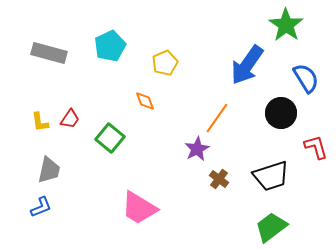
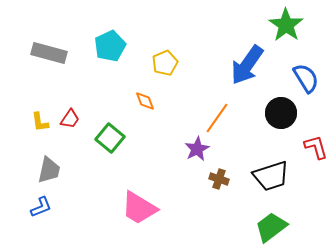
brown cross: rotated 18 degrees counterclockwise
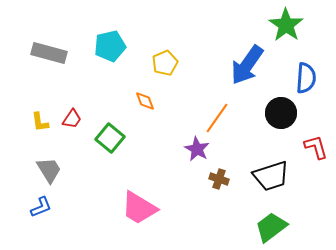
cyan pentagon: rotated 12 degrees clockwise
blue semicircle: rotated 36 degrees clockwise
red trapezoid: moved 2 px right
purple star: rotated 15 degrees counterclockwise
gray trapezoid: rotated 44 degrees counterclockwise
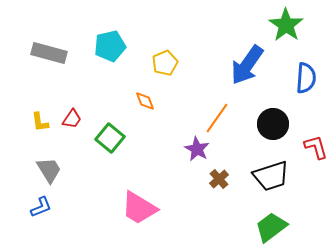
black circle: moved 8 px left, 11 px down
brown cross: rotated 30 degrees clockwise
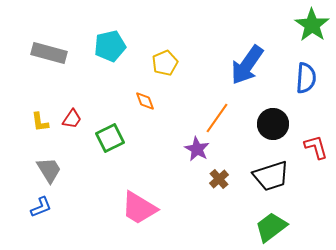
green star: moved 26 px right
green square: rotated 24 degrees clockwise
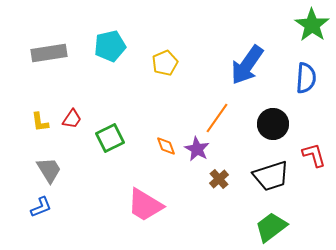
gray rectangle: rotated 24 degrees counterclockwise
orange diamond: moved 21 px right, 45 px down
red L-shape: moved 2 px left, 8 px down
pink trapezoid: moved 6 px right, 3 px up
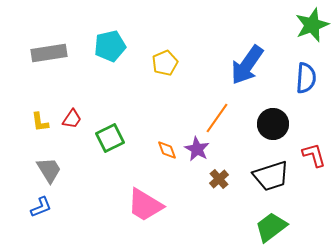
green star: rotated 16 degrees clockwise
orange diamond: moved 1 px right, 4 px down
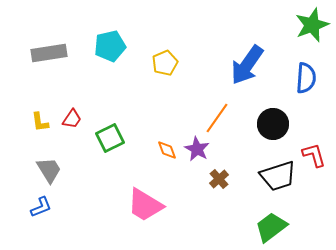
black trapezoid: moved 7 px right
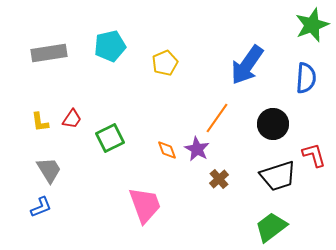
pink trapezoid: rotated 141 degrees counterclockwise
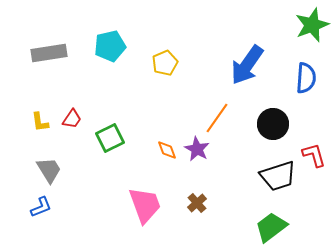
brown cross: moved 22 px left, 24 px down
